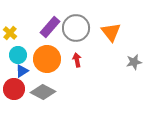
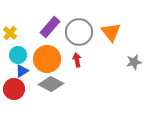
gray circle: moved 3 px right, 4 px down
gray diamond: moved 8 px right, 8 px up
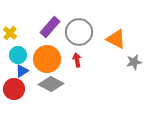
orange triangle: moved 5 px right, 7 px down; rotated 25 degrees counterclockwise
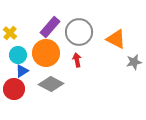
orange circle: moved 1 px left, 6 px up
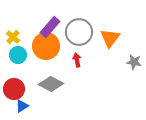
yellow cross: moved 3 px right, 4 px down
orange triangle: moved 6 px left, 1 px up; rotated 40 degrees clockwise
orange circle: moved 7 px up
gray star: rotated 21 degrees clockwise
blue triangle: moved 35 px down
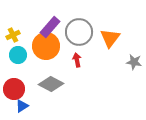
yellow cross: moved 2 px up; rotated 24 degrees clockwise
